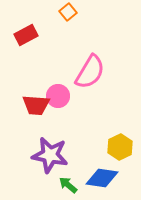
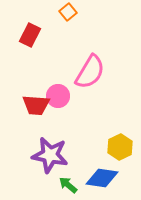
red rectangle: moved 4 px right; rotated 35 degrees counterclockwise
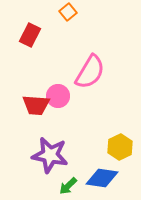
green arrow: moved 1 px down; rotated 84 degrees counterclockwise
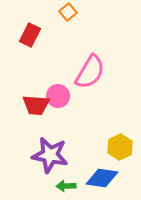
green arrow: moved 2 px left; rotated 42 degrees clockwise
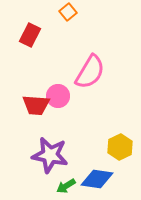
blue diamond: moved 5 px left, 1 px down
green arrow: rotated 30 degrees counterclockwise
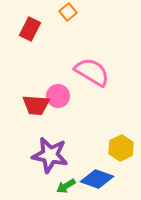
red rectangle: moved 6 px up
pink semicircle: moved 2 px right; rotated 90 degrees counterclockwise
yellow hexagon: moved 1 px right, 1 px down
blue diamond: rotated 12 degrees clockwise
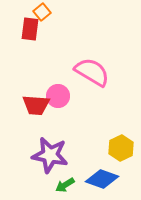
orange square: moved 26 px left
red rectangle: rotated 20 degrees counterclockwise
blue diamond: moved 5 px right
green arrow: moved 1 px left, 1 px up
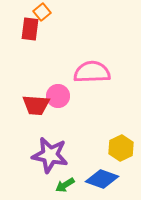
pink semicircle: rotated 33 degrees counterclockwise
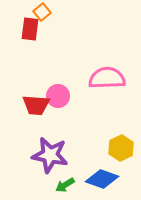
pink semicircle: moved 15 px right, 6 px down
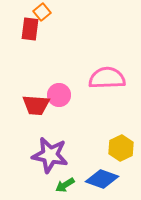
pink circle: moved 1 px right, 1 px up
